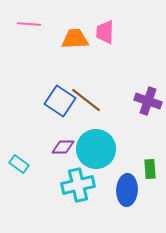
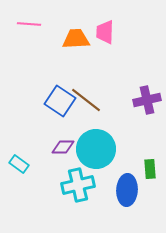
orange trapezoid: moved 1 px right
purple cross: moved 1 px left, 1 px up; rotated 32 degrees counterclockwise
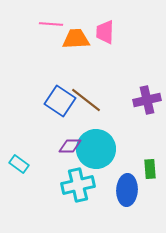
pink line: moved 22 px right
purple diamond: moved 7 px right, 1 px up
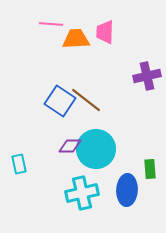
purple cross: moved 24 px up
cyan rectangle: rotated 42 degrees clockwise
cyan cross: moved 4 px right, 8 px down
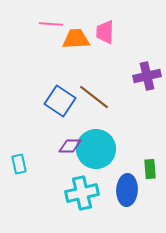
brown line: moved 8 px right, 3 px up
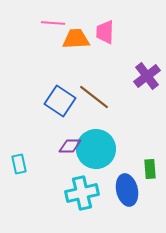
pink line: moved 2 px right, 1 px up
purple cross: rotated 24 degrees counterclockwise
blue ellipse: rotated 16 degrees counterclockwise
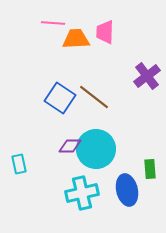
blue square: moved 3 px up
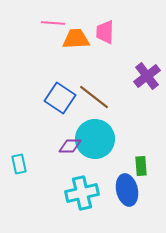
cyan circle: moved 1 px left, 10 px up
green rectangle: moved 9 px left, 3 px up
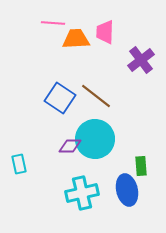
purple cross: moved 6 px left, 16 px up
brown line: moved 2 px right, 1 px up
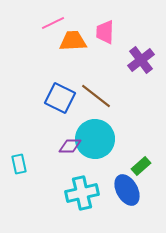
pink line: rotated 30 degrees counterclockwise
orange trapezoid: moved 3 px left, 2 px down
blue square: rotated 8 degrees counterclockwise
green rectangle: rotated 54 degrees clockwise
blue ellipse: rotated 16 degrees counterclockwise
